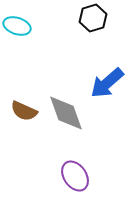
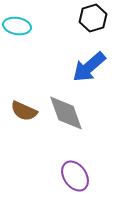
cyan ellipse: rotated 8 degrees counterclockwise
blue arrow: moved 18 px left, 16 px up
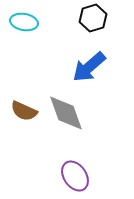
cyan ellipse: moved 7 px right, 4 px up
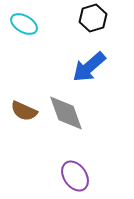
cyan ellipse: moved 2 px down; rotated 20 degrees clockwise
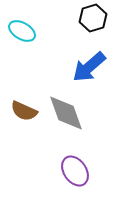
cyan ellipse: moved 2 px left, 7 px down
purple ellipse: moved 5 px up
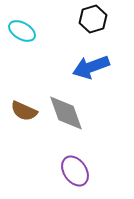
black hexagon: moved 1 px down
blue arrow: moved 2 px right; rotated 21 degrees clockwise
